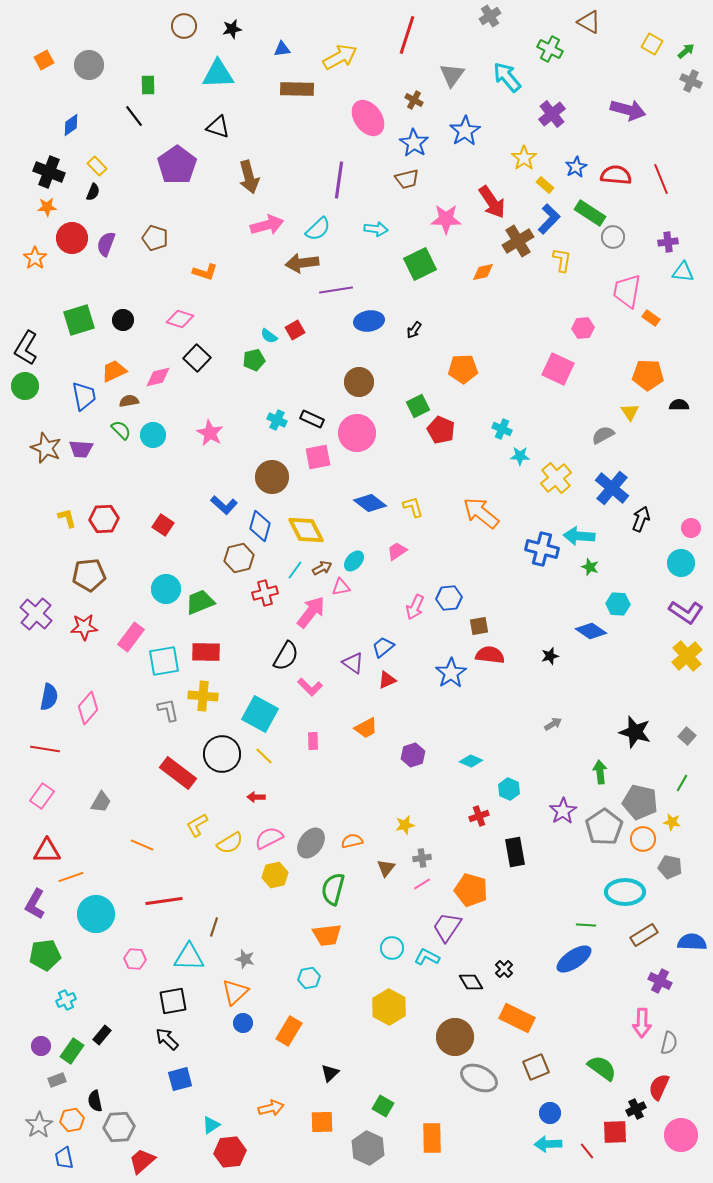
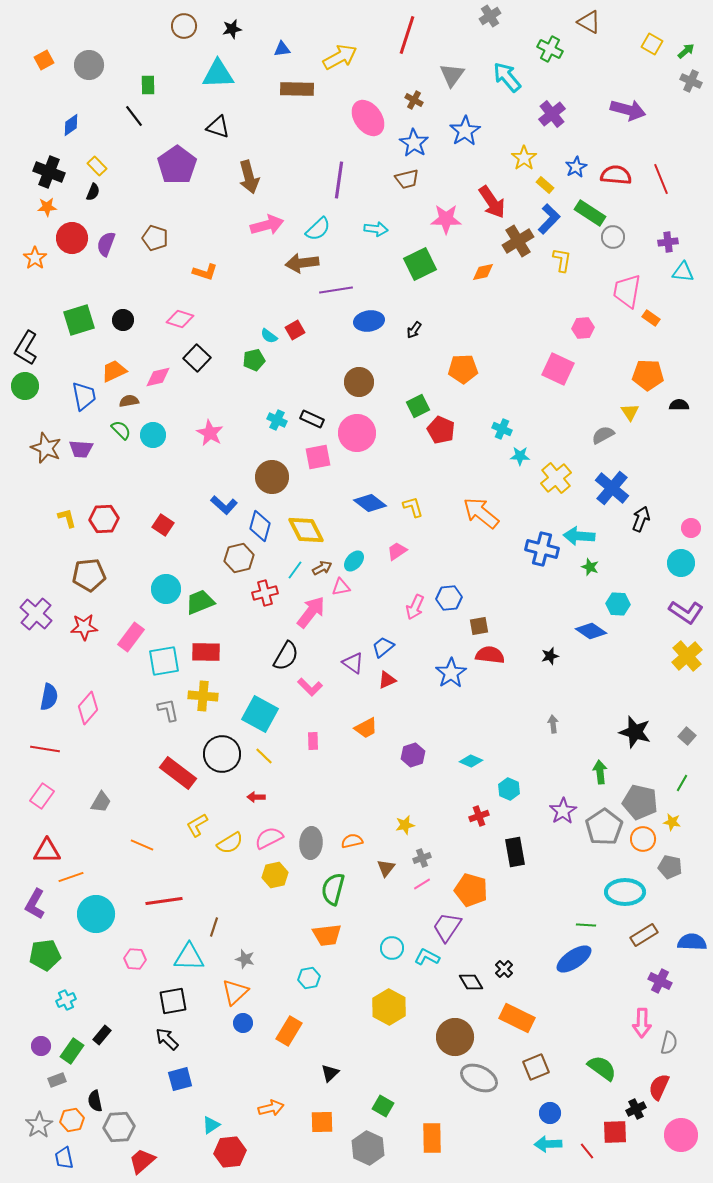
gray arrow at (553, 724): rotated 66 degrees counterclockwise
gray ellipse at (311, 843): rotated 32 degrees counterclockwise
gray cross at (422, 858): rotated 12 degrees counterclockwise
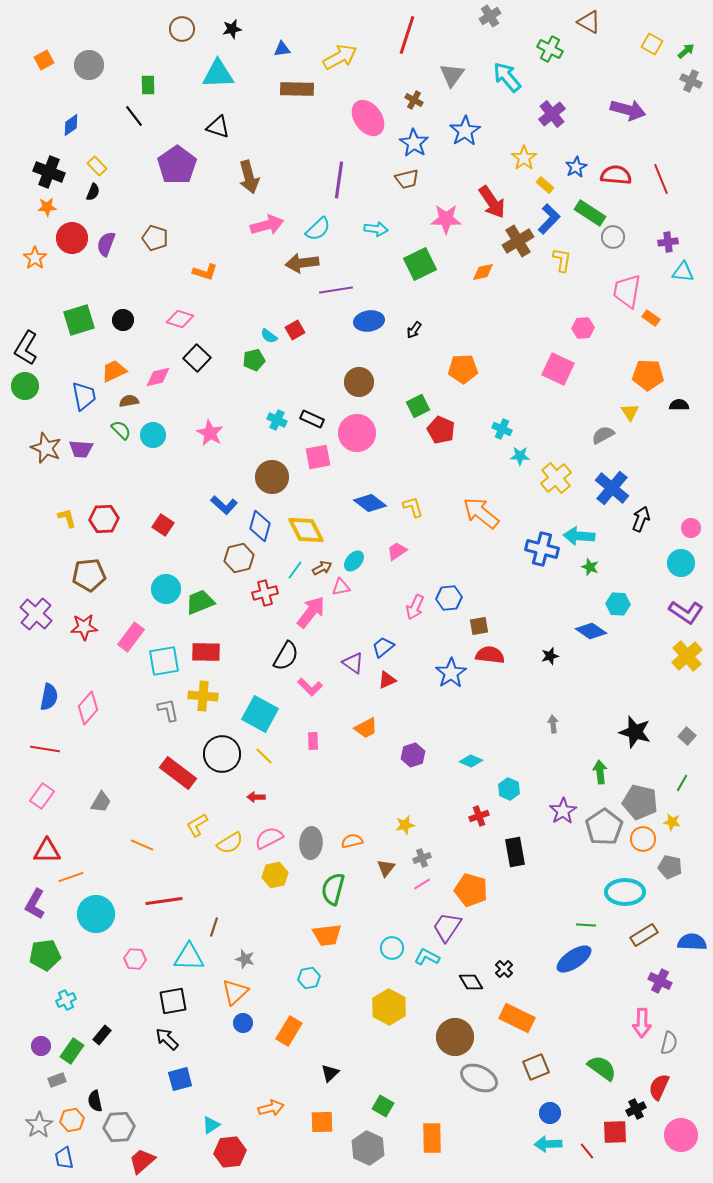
brown circle at (184, 26): moved 2 px left, 3 px down
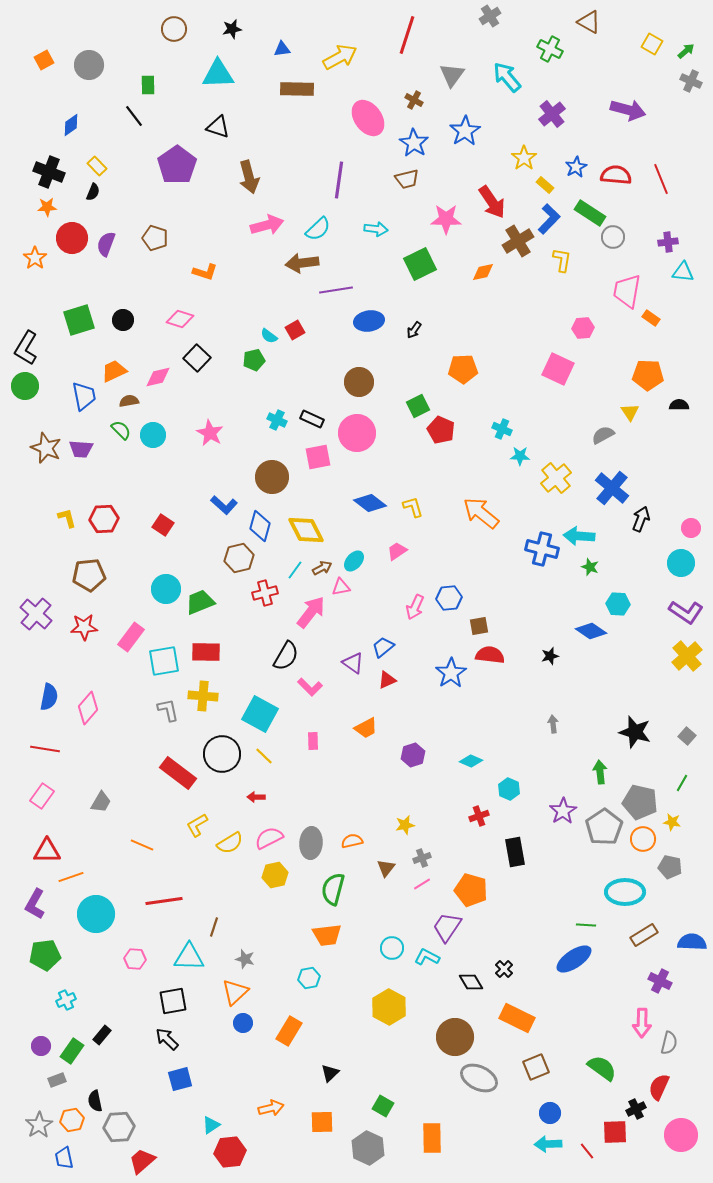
brown circle at (182, 29): moved 8 px left
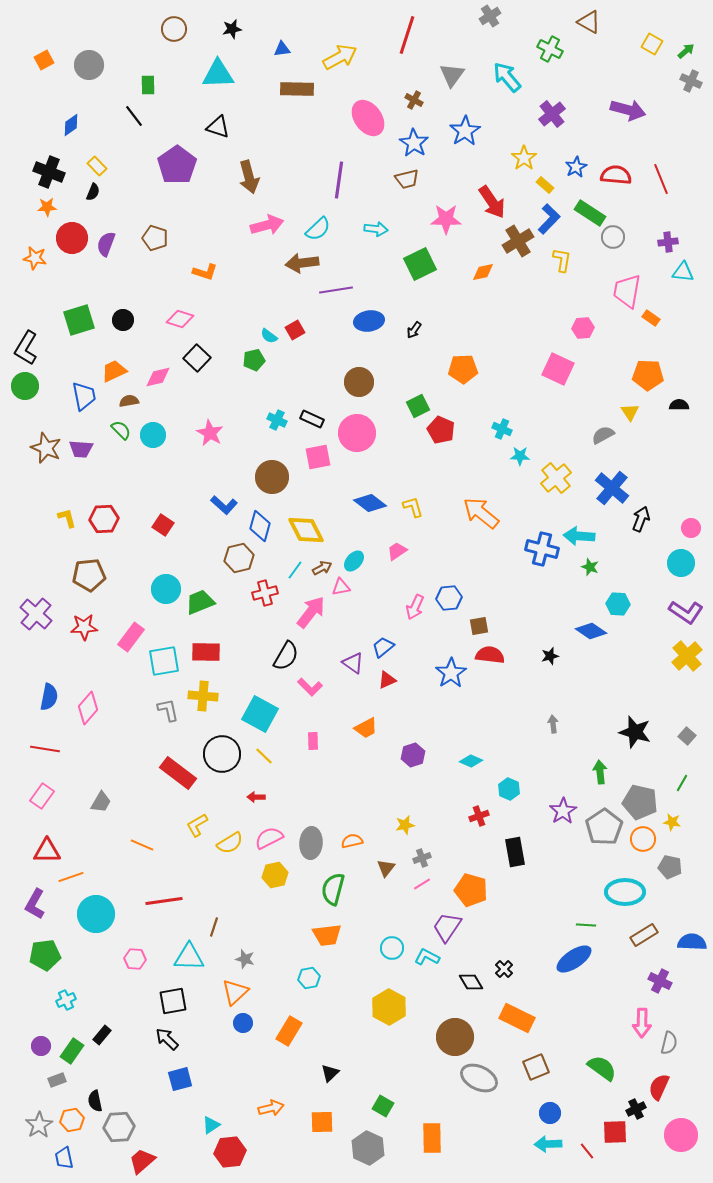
orange star at (35, 258): rotated 25 degrees counterclockwise
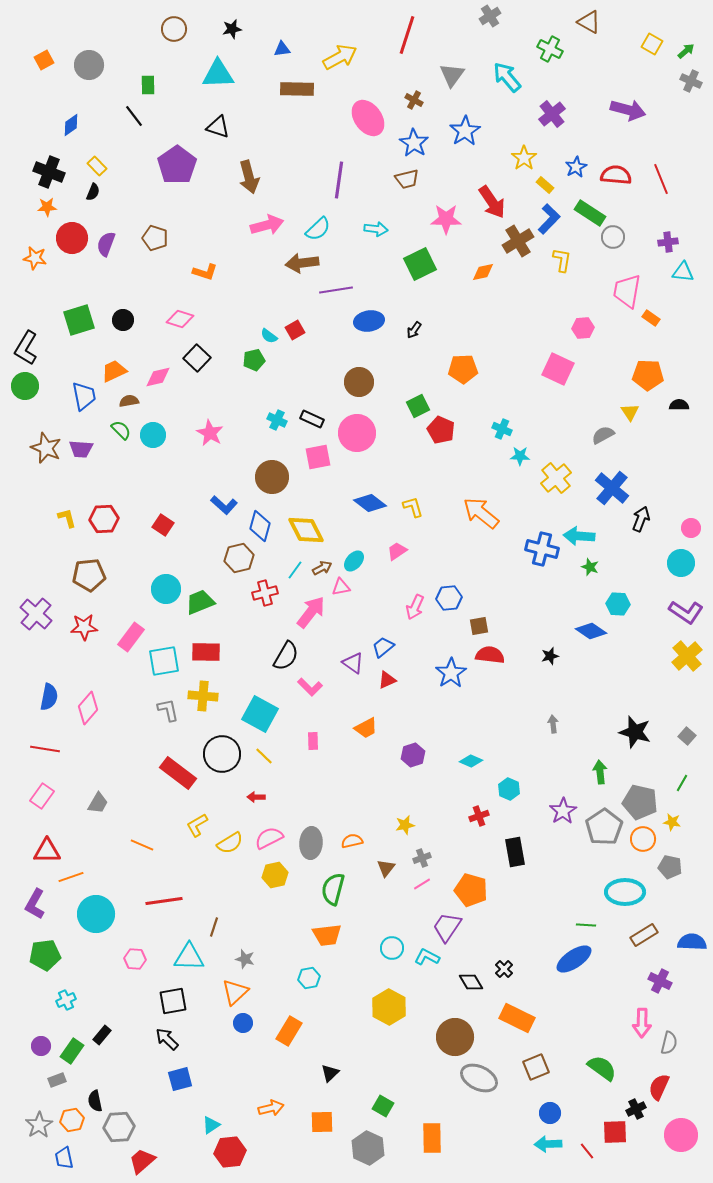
gray trapezoid at (101, 802): moved 3 px left, 1 px down
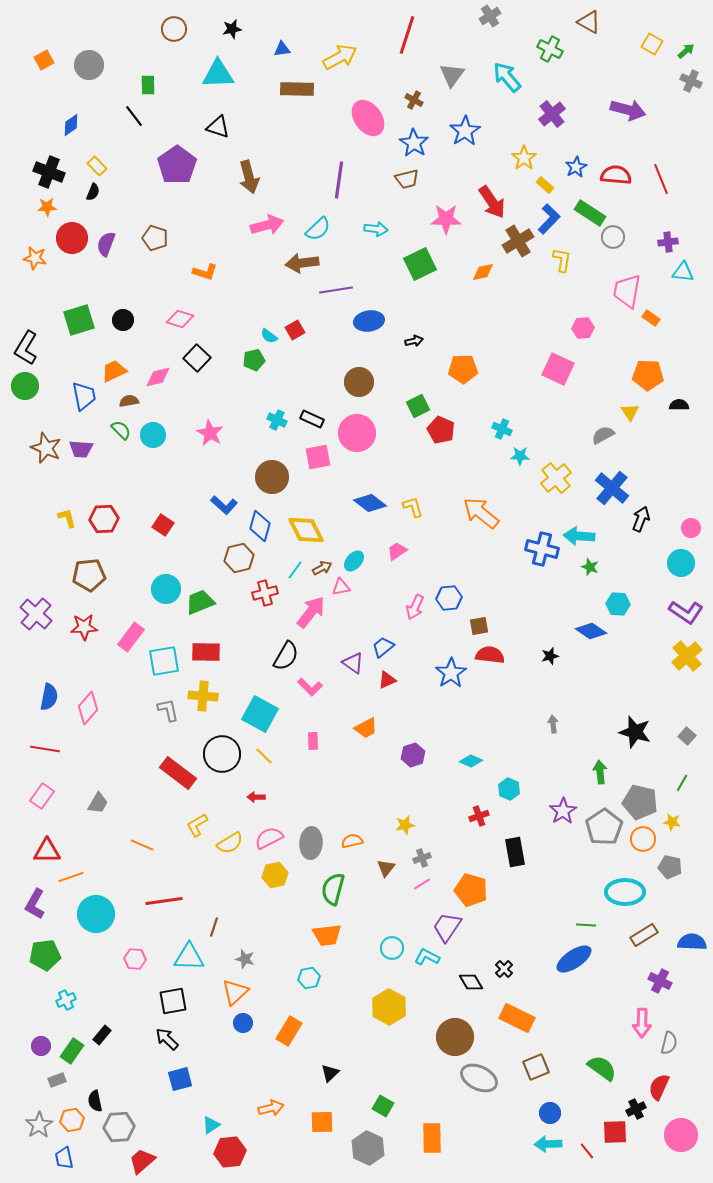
black arrow at (414, 330): moved 11 px down; rotated 138 degrees counterclockwise
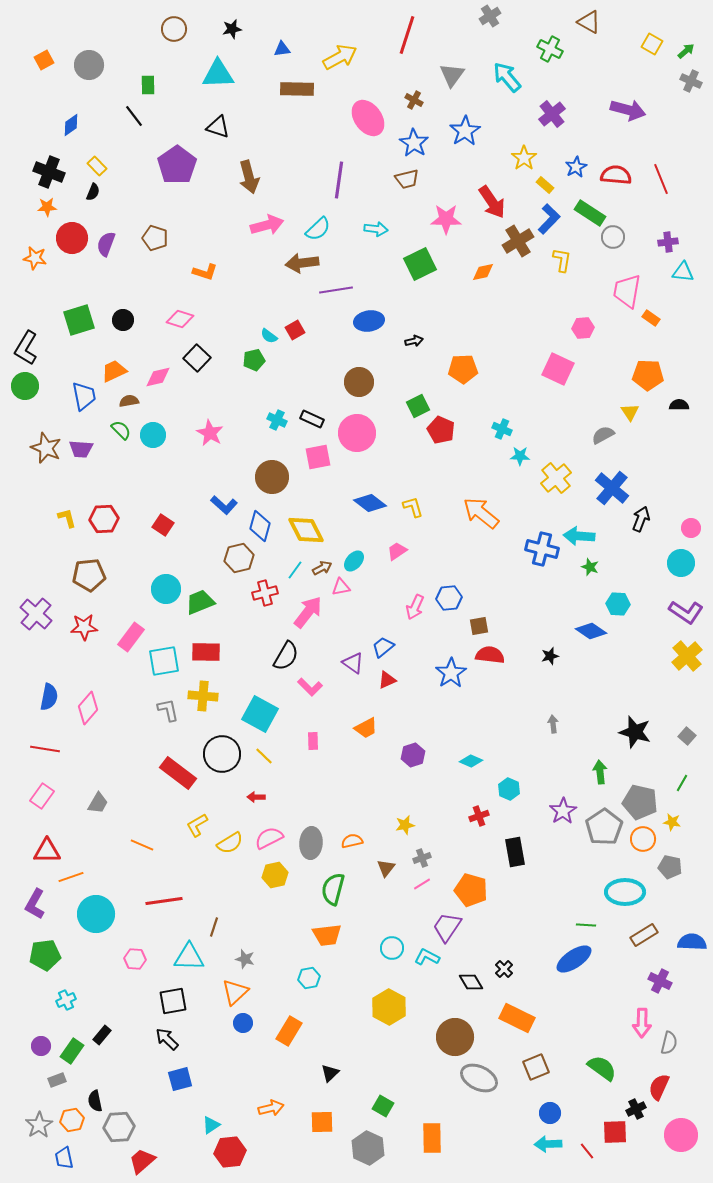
pink arrow at (311, 612): moved 3 px left
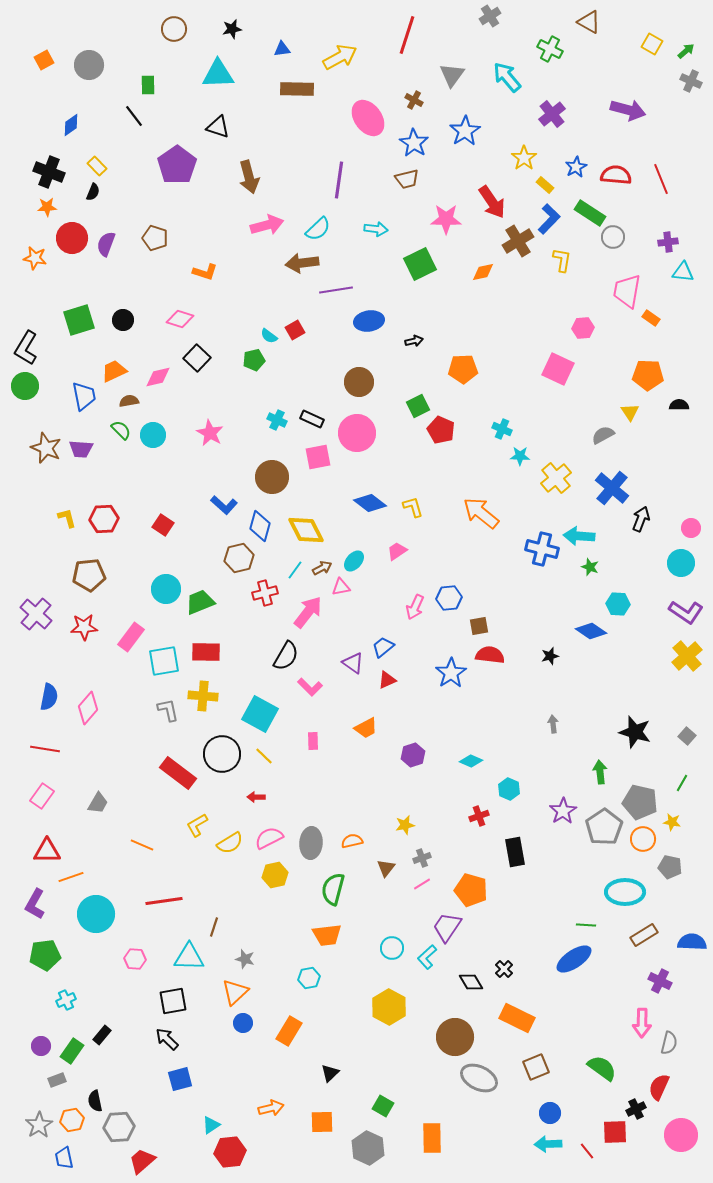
cyan L-shape at (427, 957): rotated 70 degrees counterclockwise
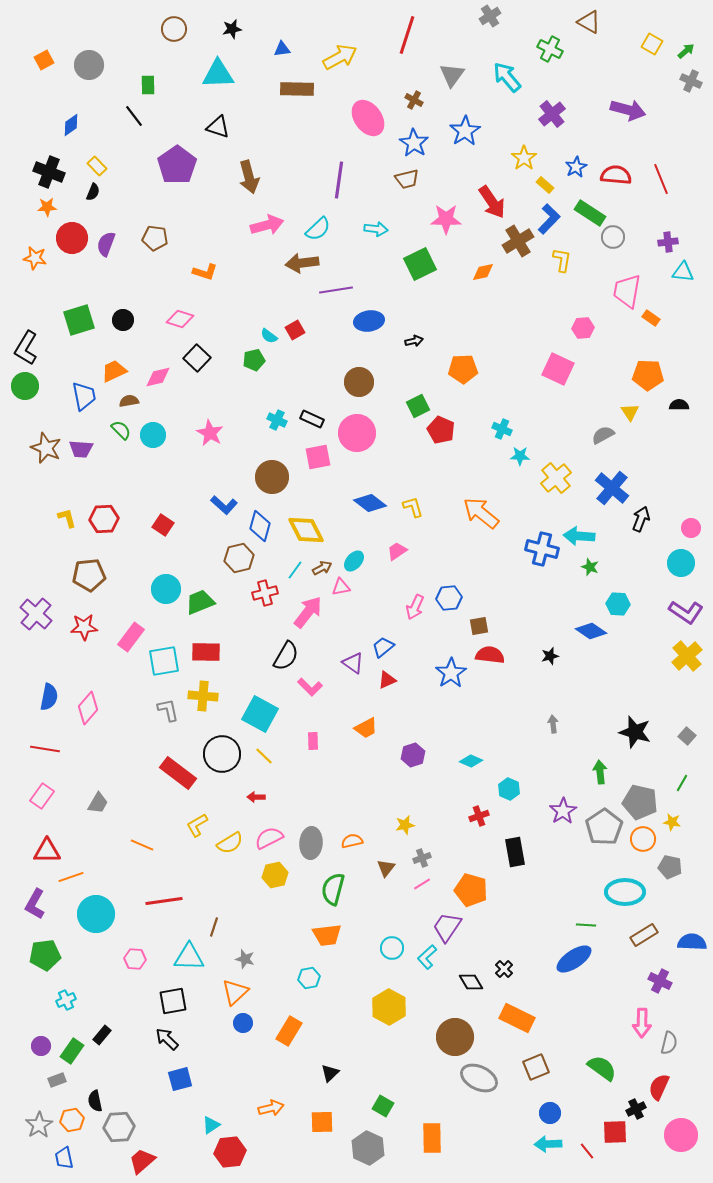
brown pentagon at (155, 238): rotated 10 degrees counterclockwise
